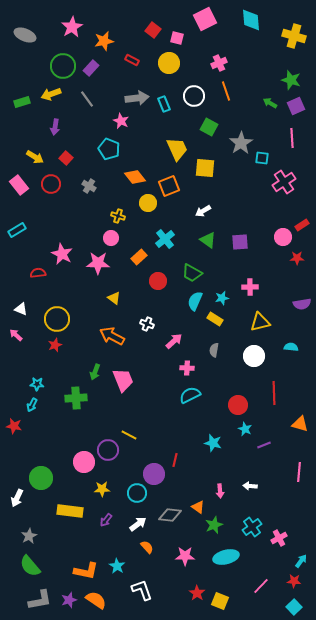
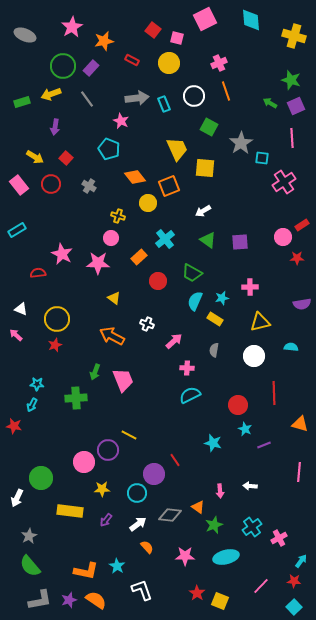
red line at (175, 460): rotated 48 degrees counterclockwise
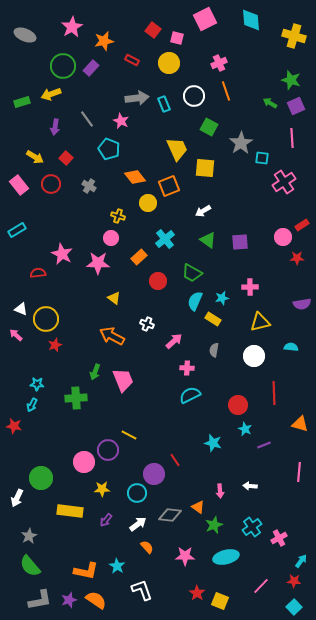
gray line at (87, 99): moved 20 px down
yellow circle at (57, 319): moved 11 px left
yellow rectangle at (215, 319): moved 2 px left
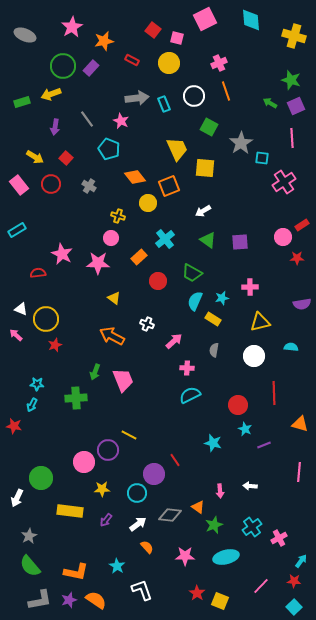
orange L-shape at (86, 571): moved 10 px left, 1 px down
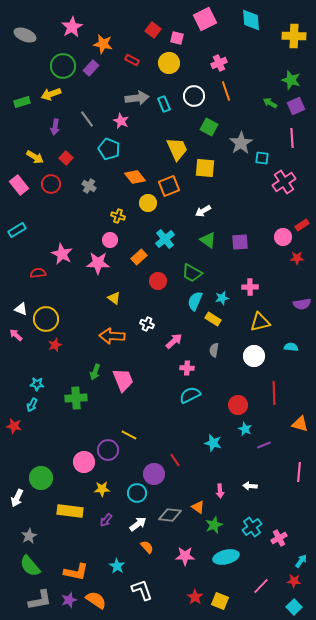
yellow cross at (294, 36): rotated 15 degrees counterclockwise
orange star at (104, 41): moved 1 px left, 3 px down; rotated 24 degrees clockwise
pink circle at (111, 238): moved 1 px left, 2 px down
orange arrow at (112, 336): rotated 25 degrees counterclockwise
red star at (197, 593): moved 2 px left, 4 px down
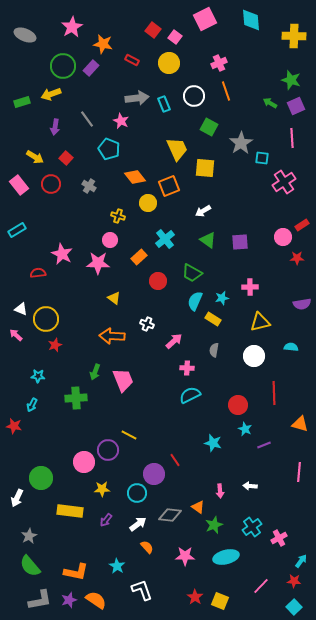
pink square at (177, 38): moved 2 px left, 1 px up; rotated 24 degrees clockwise
cyan star at (37, 384): moved 1 px right, 8 px up
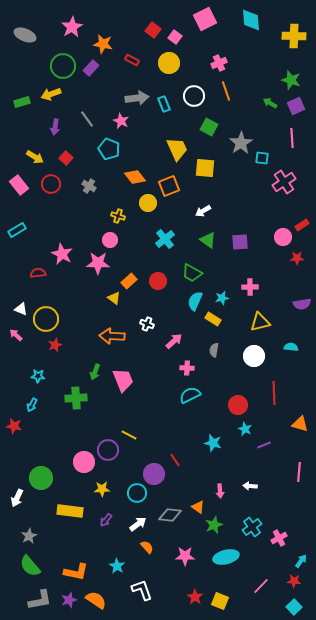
orange rectangle at (139, 257): moved 10 px left, 24 px down
